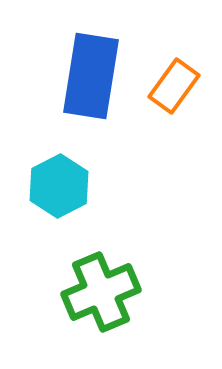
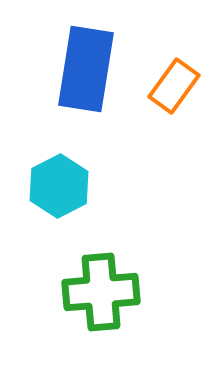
blue rectangle: moved 5 px left, 7 px up
green cross: rotated 18 degrees clockwise
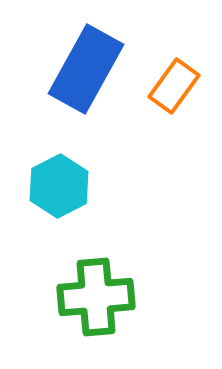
blue rectangle: rotated 20 degrees clockwise
green cross: moved 5 px left, 5 px down
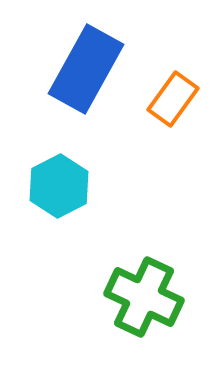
orange rectangle: moved 1 px left, 13 px down
green cross: moved 48 px right; rotated 30 degrees clockwise
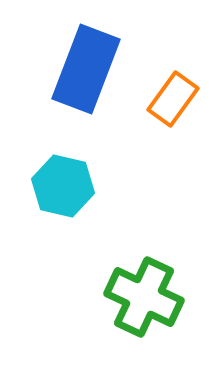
blue rectangle: rotated 8 degrees counterclockwise
cyan hexagon: moved 4 px right; rotated 20 degrees counterclockwise
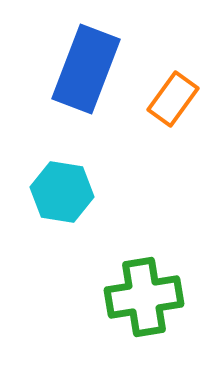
cyan hexagon: moved 1 px left, 6 px down; rotated 4 degrees counterclockwise
green cross: rotated 34 degrees counterclockwise
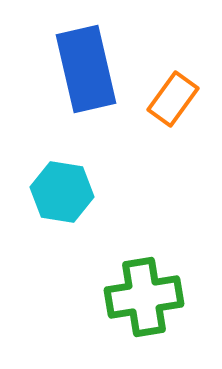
blue rectangle: rotated 34 degrees counterclockwise
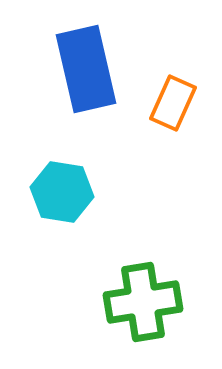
orange rectangle: moved 4 px down; rotated 12 degrees counterclockwise
green cross: moved 1 px left, 5 px down
